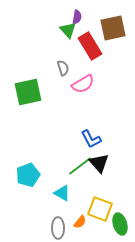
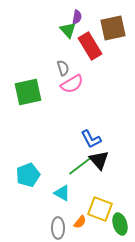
pink semicircle: moved 11 px left
black triangle: moved 3 px up
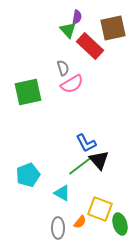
red rectangle: rotated 16 degrees counterclockwise
blue L-shape: moved 5 px left, 4 px down
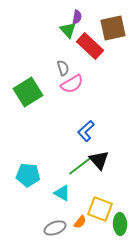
green square: rotated 20 degrees counterclockwise
blue L-shape: moved 12 px up; rotated 75 degrees clockwise
cyan pentagon: rotated 25 degrees clockwise
green ellipse: rotated 15 degrees clockwise
gray ellipse: moved 3 px left; rotated 70 degrees clockwise
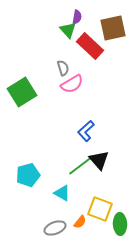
green square: moved 6 px left
cyan pentagon: rotated 20 degrees counterclockwise
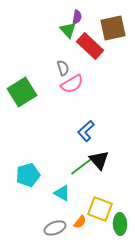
green line: moved 2 px right
